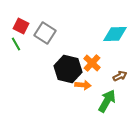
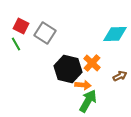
green arrow: moved 19 px left
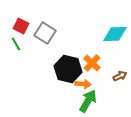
orange arrow: moved 1 px up
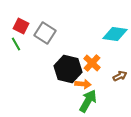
cyan diamond: rotated 10 degrees clockwise
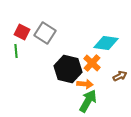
red square: moved 1 px right, 6 px down
cyan diamond: moved 9 px left, 9 px down
green line: moved 7 px down; rotated 24 degrees clockwise
orange arrow: moved 2 px right
